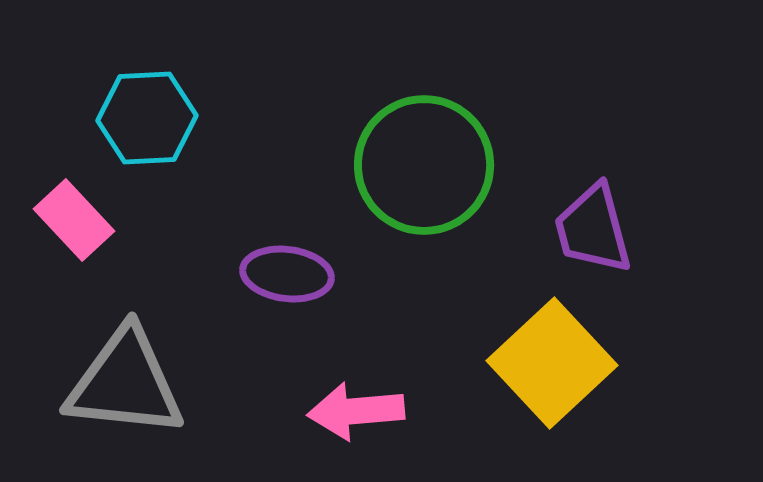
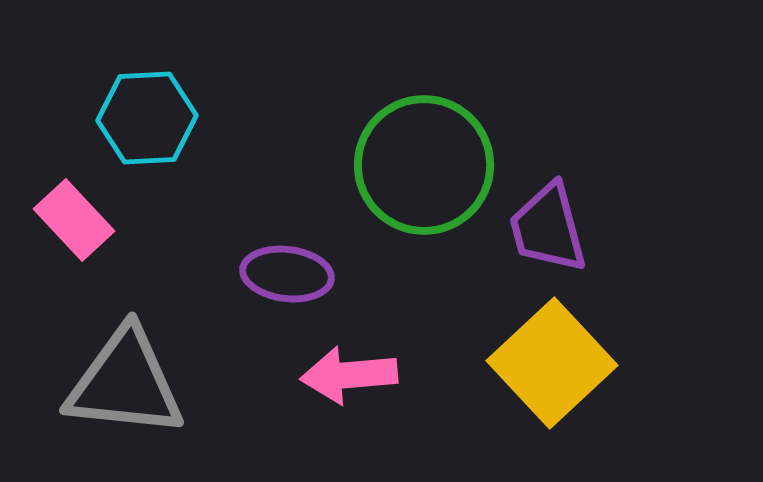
purple trapezoid: moved 45 px left, 1 px up
pink arrow: moved 7 px left, 36 px up
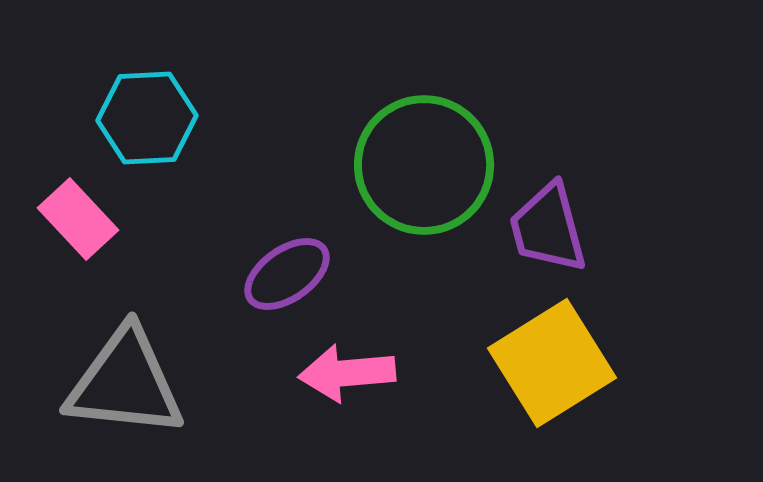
pink rectangle: moved 4 px right, 1 px up
purple ellipse: rotated 42 degrees counterclockwise
yellow square: rotated 11 degrees clockwise
pink arrow: moved 2 px left, 2 px up
